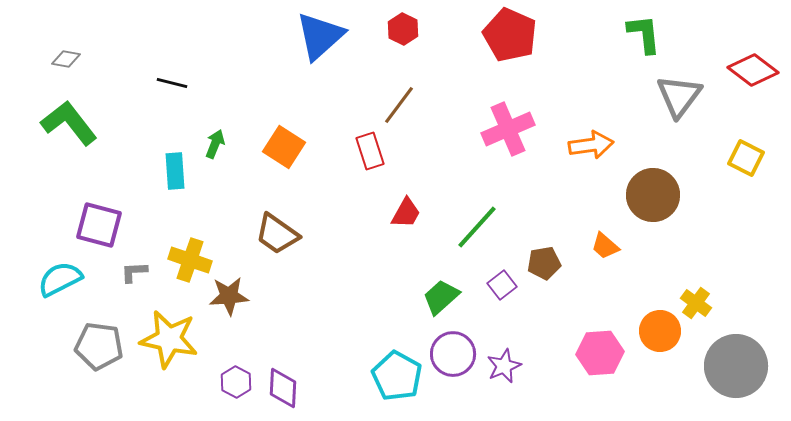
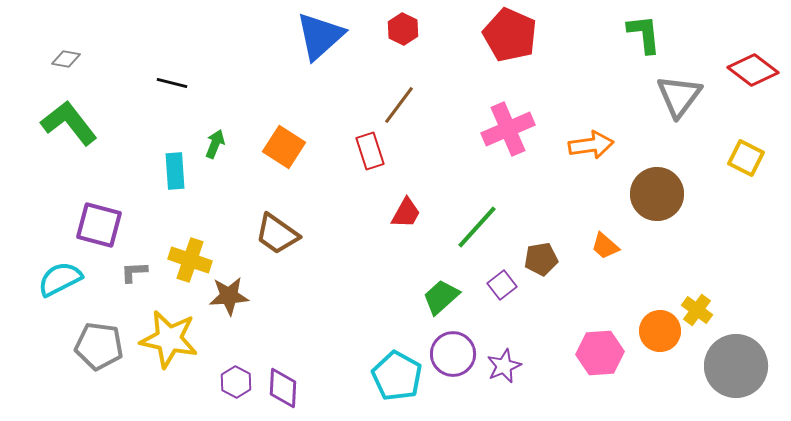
brown circle at (653, 195): moved 4 px right, 1 px up
brown pentagon at (544, 263): moved 3 px left, 4 px up
yellow cross at (696, 303): moved 1 px right, 7 px down
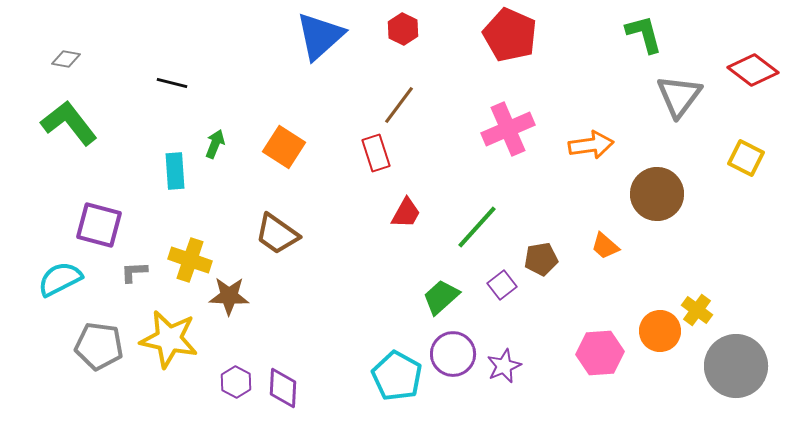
green L-shape at (644, 34): rotated 9 degrees counterclockwise
red rectangle at (370, 151): moved 6 px right, 2 px down
brown star at (229, 296): rotated 6 degrees clockwise
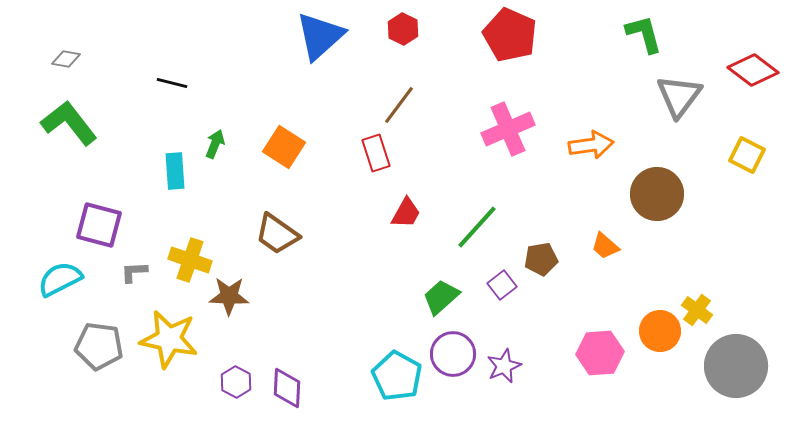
yellow square at (746, 158): moved 1 px right, 3 px up
purple diamond at (283, 388): moved 4 px right
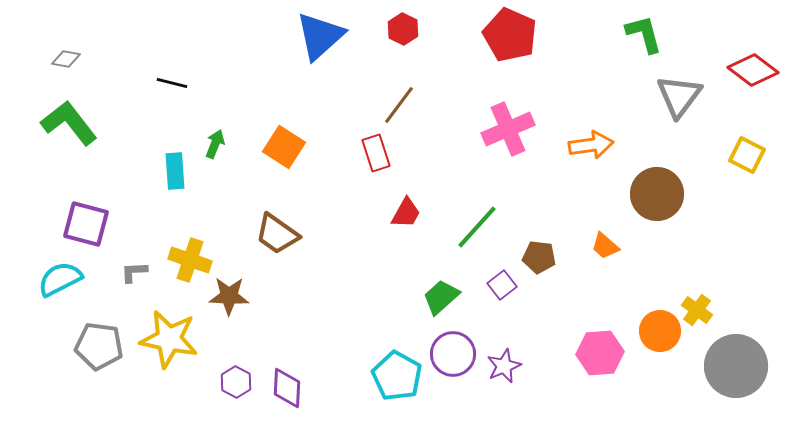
purple square at (99, 225): moved 13 px left, 1 px up
brown pentagon at (541, 259): moved 2 px left, 2 px up; rotated 16 degrees clockwise
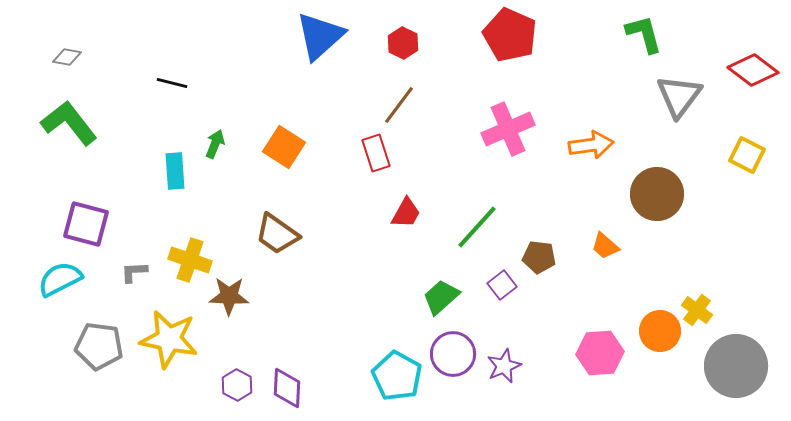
red hexagon at (403, 29): moved 14 px down
gray diamond at (66, 59): moved 1 px right, 2 px up
purple hexagon at (236, 382): moved 1 px right, 3 px down
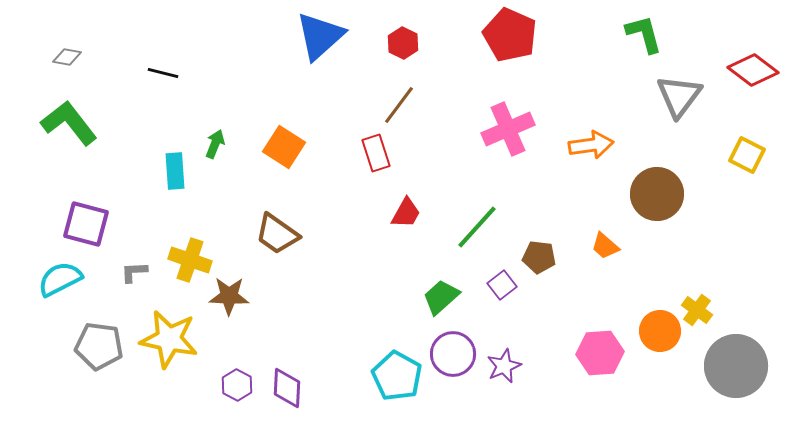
black line at (172, 83): moved 9 px left, 10 px up
